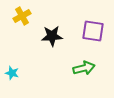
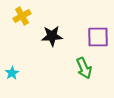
purple square: moved 5 px right, 6 px down; rotated 10 degrees counterclockwise
green arrow: rotated 80 degrees clockwise
cyan star: rotated 24 degrees clockwise
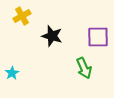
black star: rotated 20 degrees clockwise
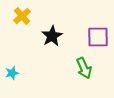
yellow cross: rotated 12 degrees counterclockwise
black star: rotated 25 degrees clockwise
cyan star: rotated 16 degrees clockwise
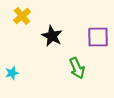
black star: rotated 15 degrees counterclockwise
green arrow: moved 7 px left
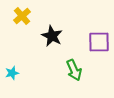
purple square: moved 1 px right, 5 px down
green arrow: moved 3 px left, 2 px down
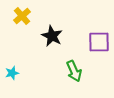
green arrow: moved 1 px down
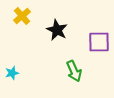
black star: moved 5 px right, 6 px up
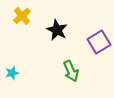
purple square: rotated 30 degrees counterclockwise
green arrow: moved 3 px left
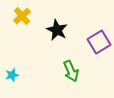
cyan star: moved 2 px down
